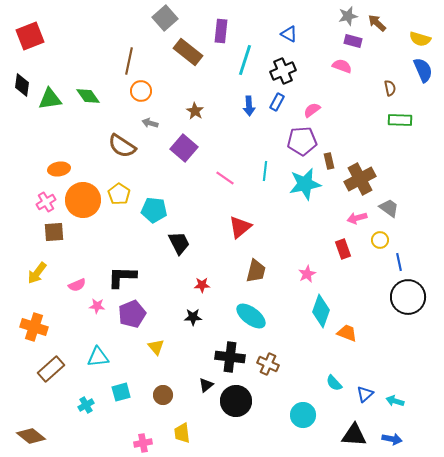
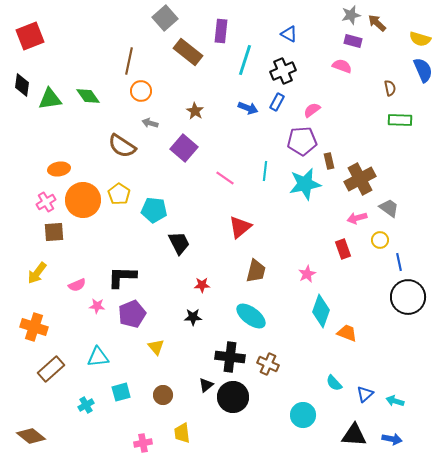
gray star at (348, 16): moved 3 px right, 1 px up
blue arrow at (249, 106): moved 1 px left, 2 px down; rotated 66 degrees counterclockwise
black circle at (236, 401): moved 3 px left, 4 px up
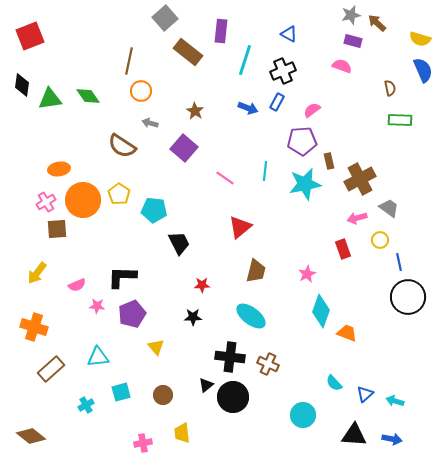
brown square at (54, 232): moved 3 px right, 3 px up
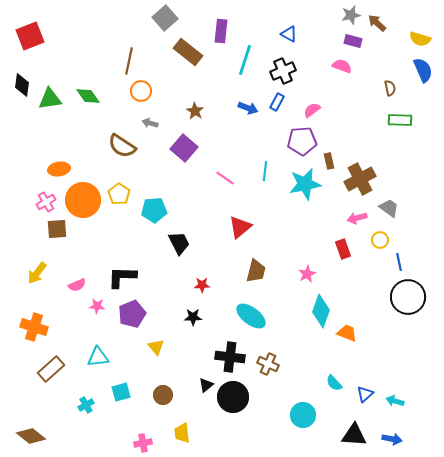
cyan pentagon at (154, 210): rotated 10 degrees counterclockwise
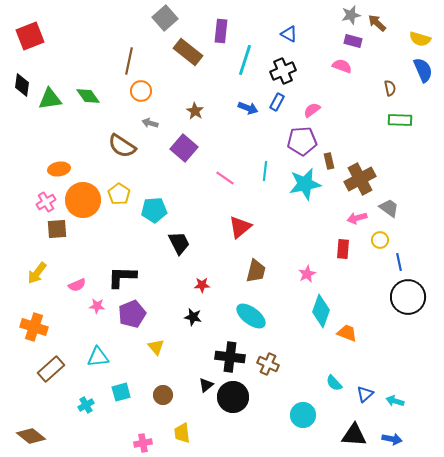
red rectangle at (343, 249): rotated 24 degrees clockwise
black star at (193, 317): rotated 12 degrees clockwise
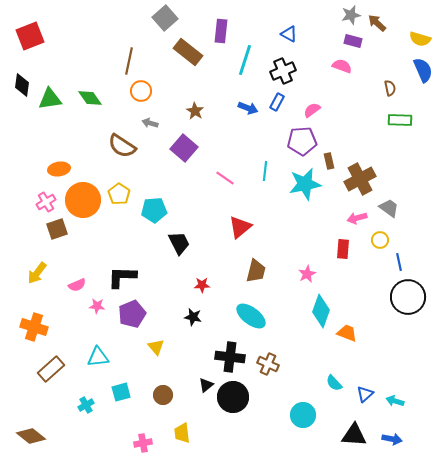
green diamond at (88, 96): moved 2 px right, 2 px down
brown square at (57, 229): rotated 15 degrees counterclockwise
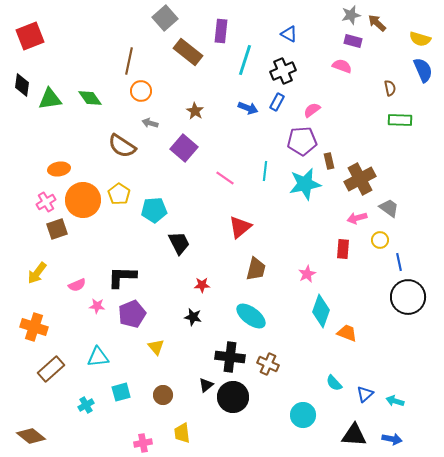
brown trapezoid at (256, 271): moved 2 px up
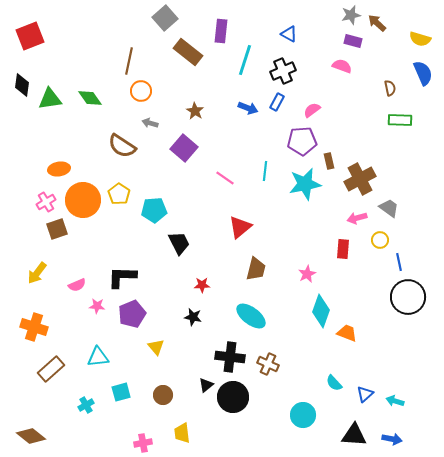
blue semicircle at (423, 70): moved 3 px down
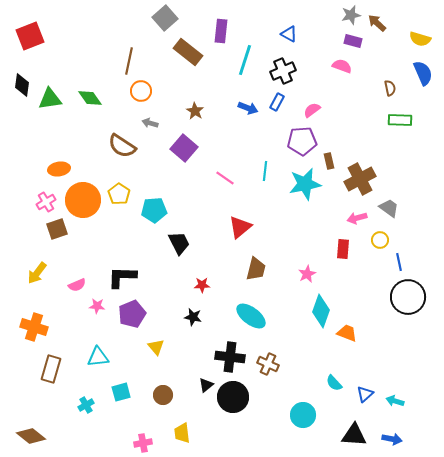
brown rectangle at (51, 369): rotated 32 degrees counterclockwise
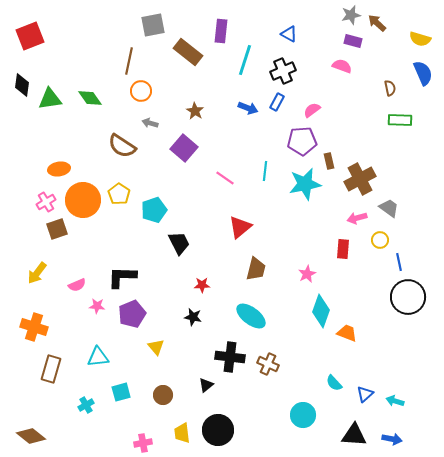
gray square at (165, 18): moved 12 px left, 7 px down; rotated 30 degrees clockwise
cyan pentagon at (154, 210): rotated 15 degrees counterclockwise
black circle at (233, 397): moved 15 px left, 33 px down
